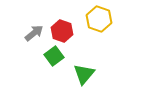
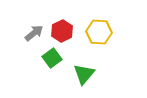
yellow hexagon: moved 13 px down; rotated 15 degrees counterclockwise
red hexagon: rotated 15 degrees clockwise
green square: moved 2 px left, 2 px down
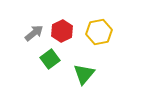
yellow hexagon: rotated 15 degrees counterclockwise
green square: moved 2 px left, 1 px down
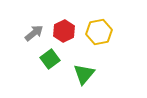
red hexagon: moved 2 px right
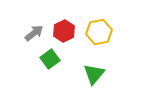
green triangle: moved 10 px right
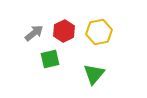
green square: rotated 24 degrees clockwise
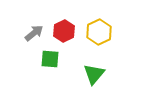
yellow hexagon: rotated 15 degrees counterclockwise
green square: rotated 18 degrees clockwise
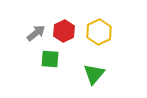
gray arrow: moved 2 px right
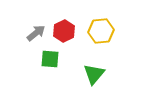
yellow hexagon: moved 2 px right, 1 px up; rotated 20 degrees clockwise
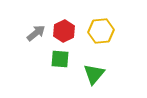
green square: moved 10 px right
